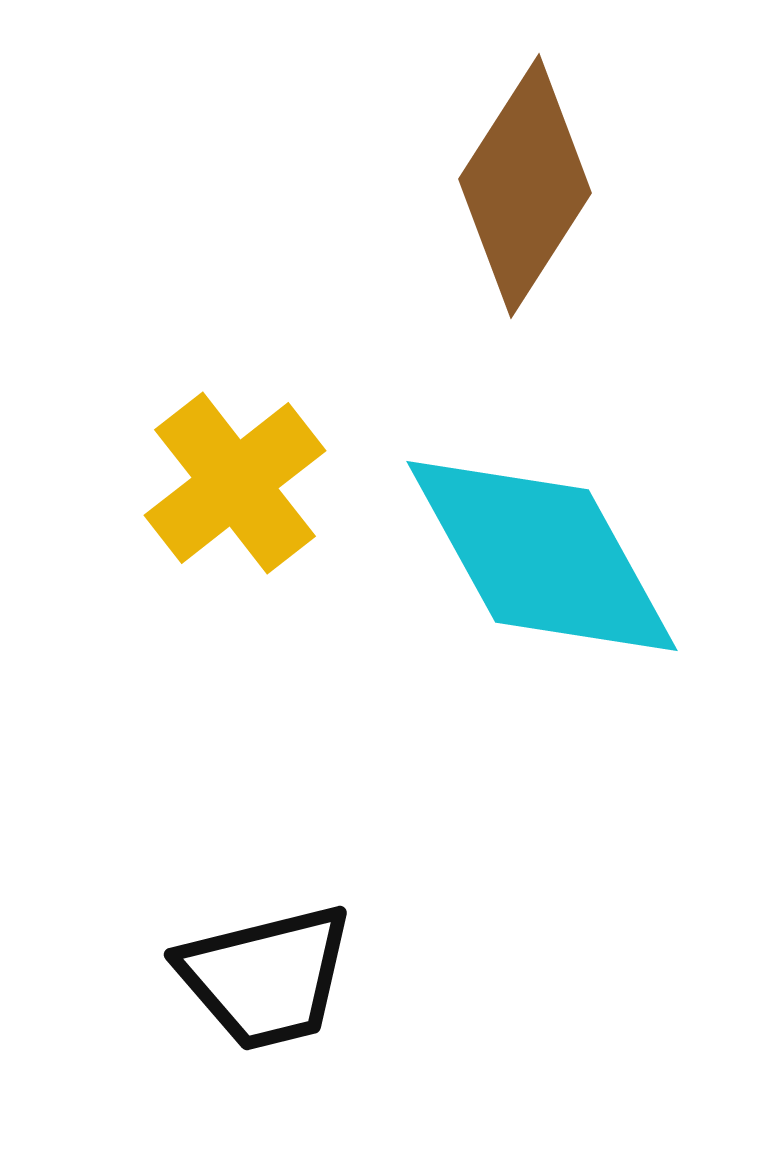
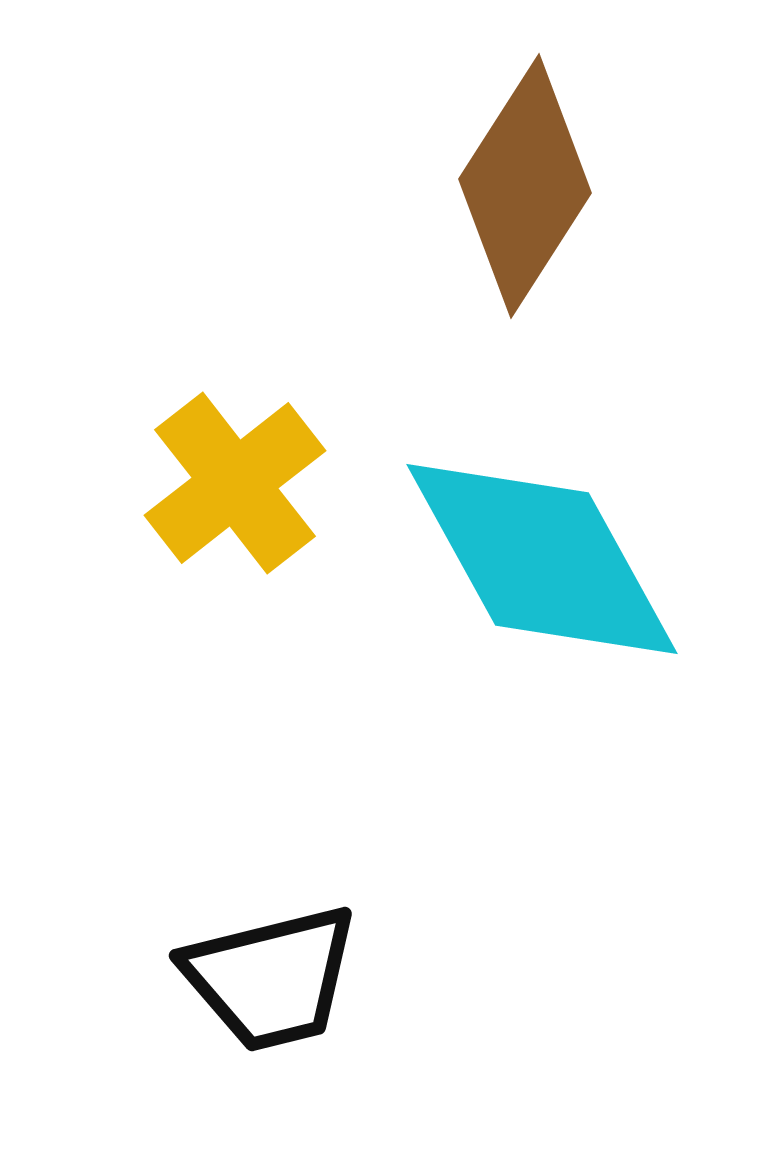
cyan diamond: moved 3 px down
black trapezoid: moved 5 px right, 1 px down
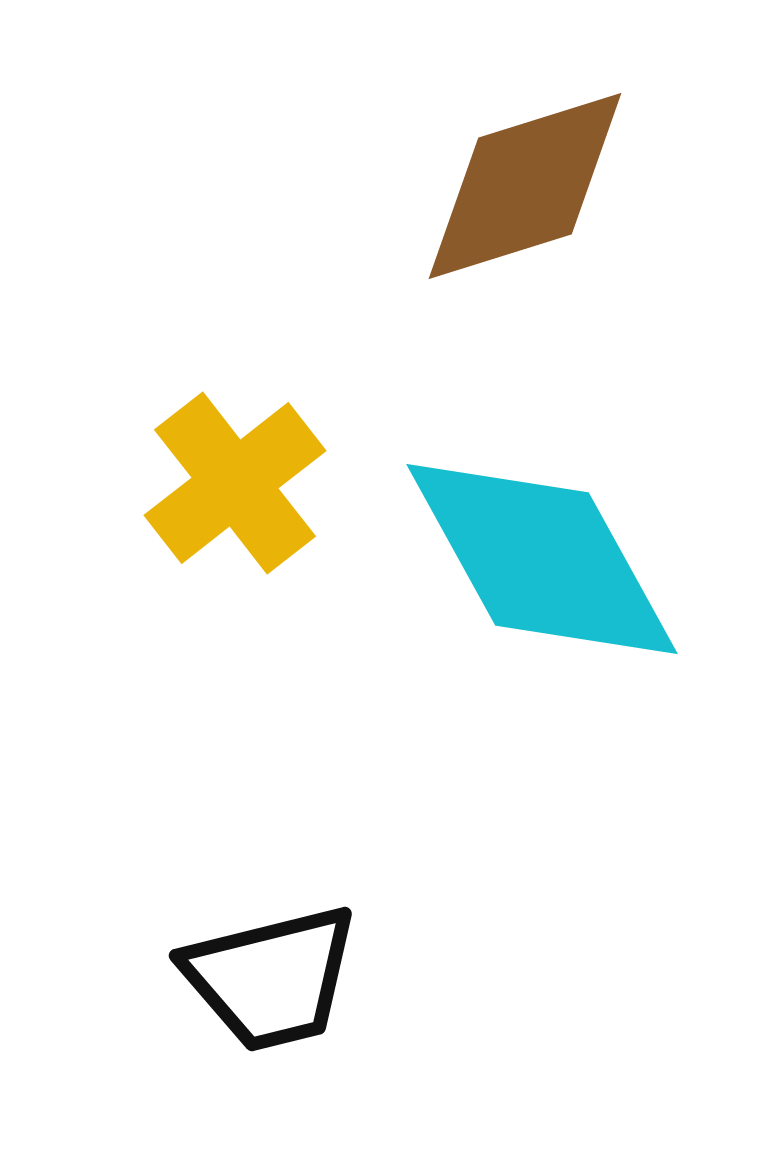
brown diamond: rotated 40 degrees clockwise
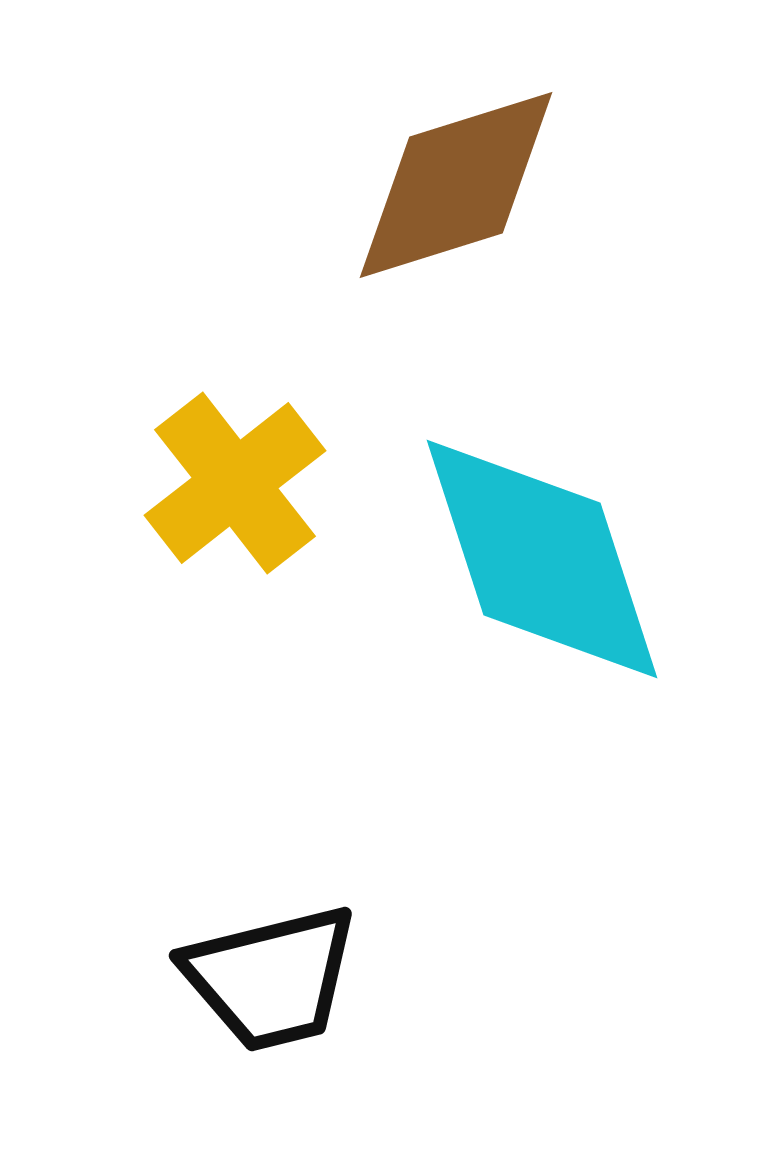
brown diamond: moved 69 px left, 1 px up
cyan diamond: rotated 11 degrees clockwise
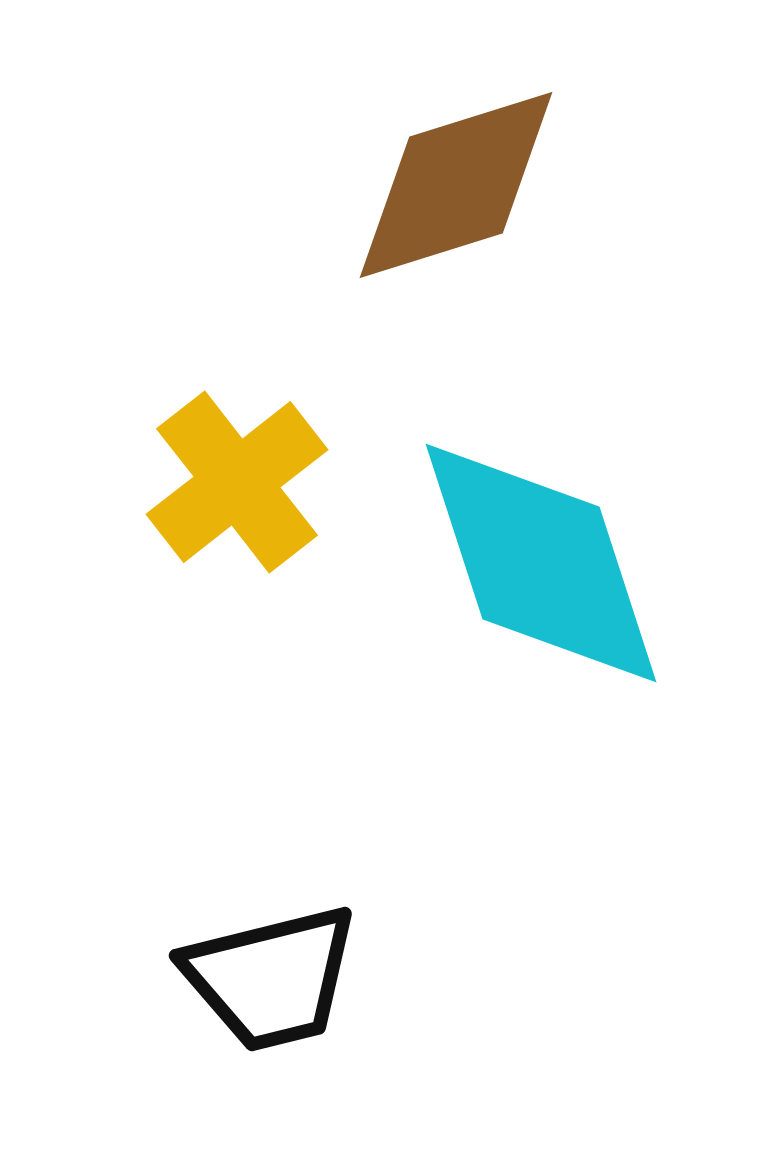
yellow cross: moved 2 px right, 1 px up
cyan diamond: moved 1 px left, 4 px down
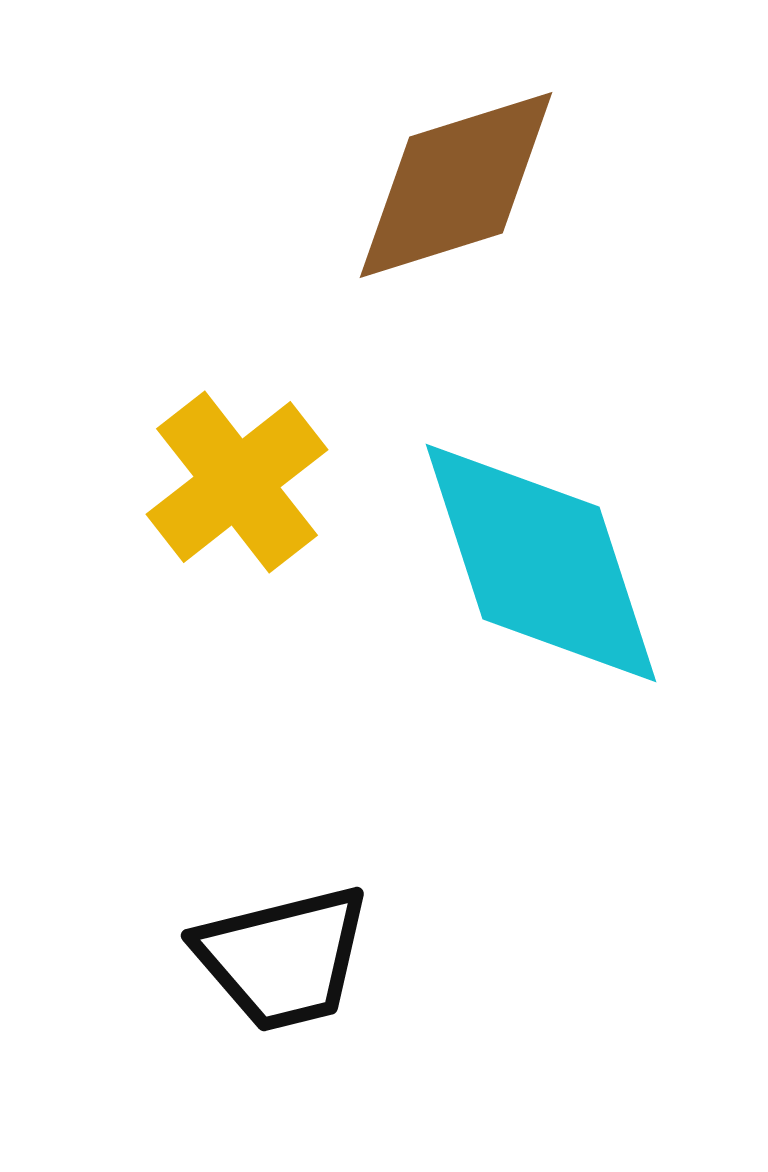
black trapezoid: moved 12 px right, 20 px up
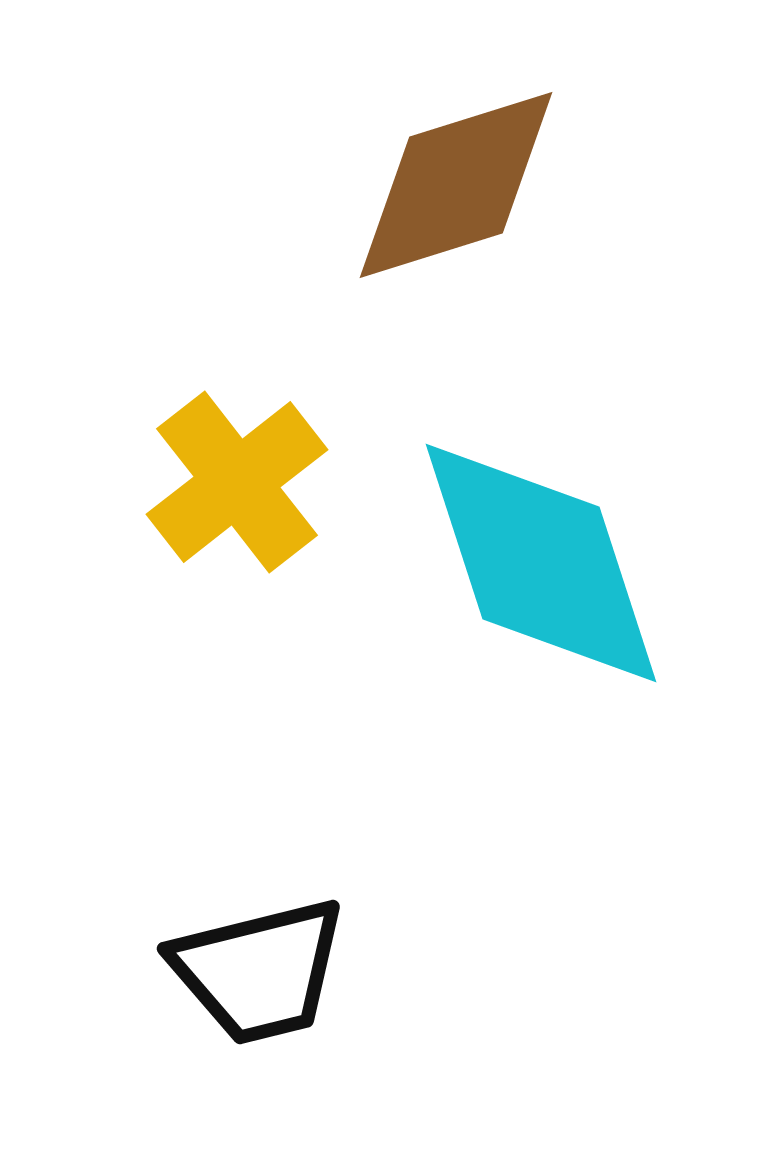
black trapezoid: moved 24 px left, 13 px down
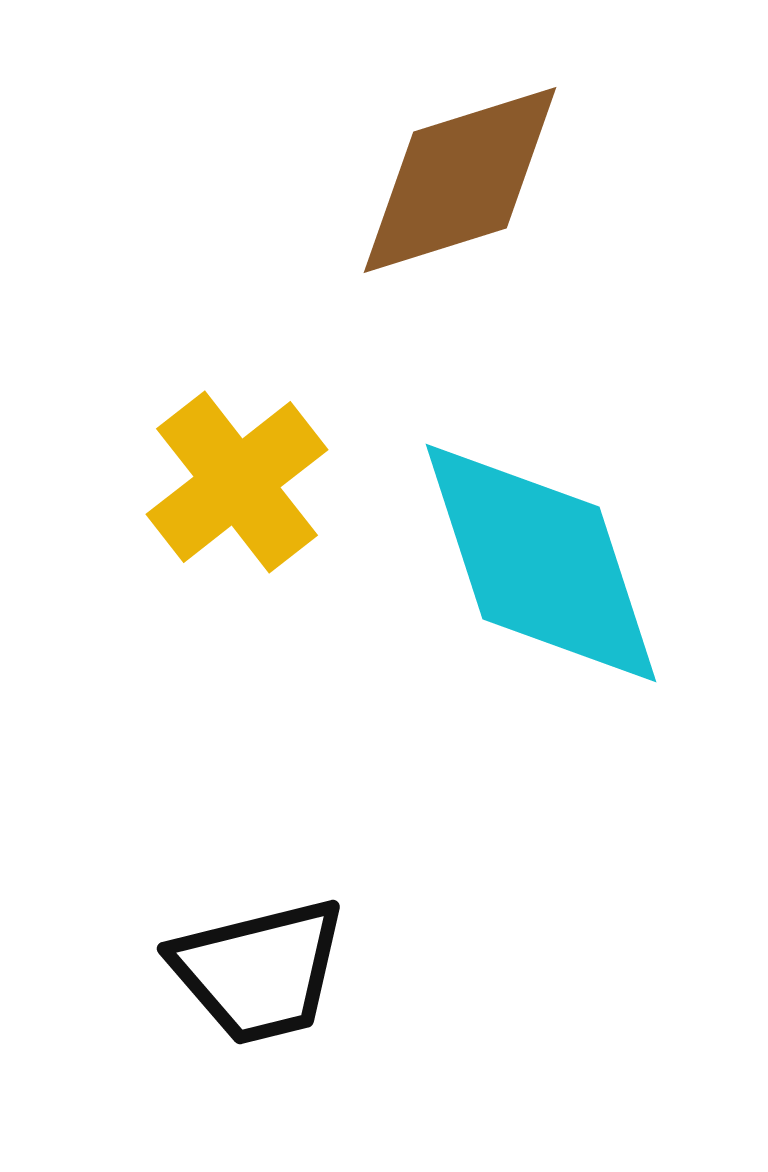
brown diamond: moved 4 px right, 5 px up
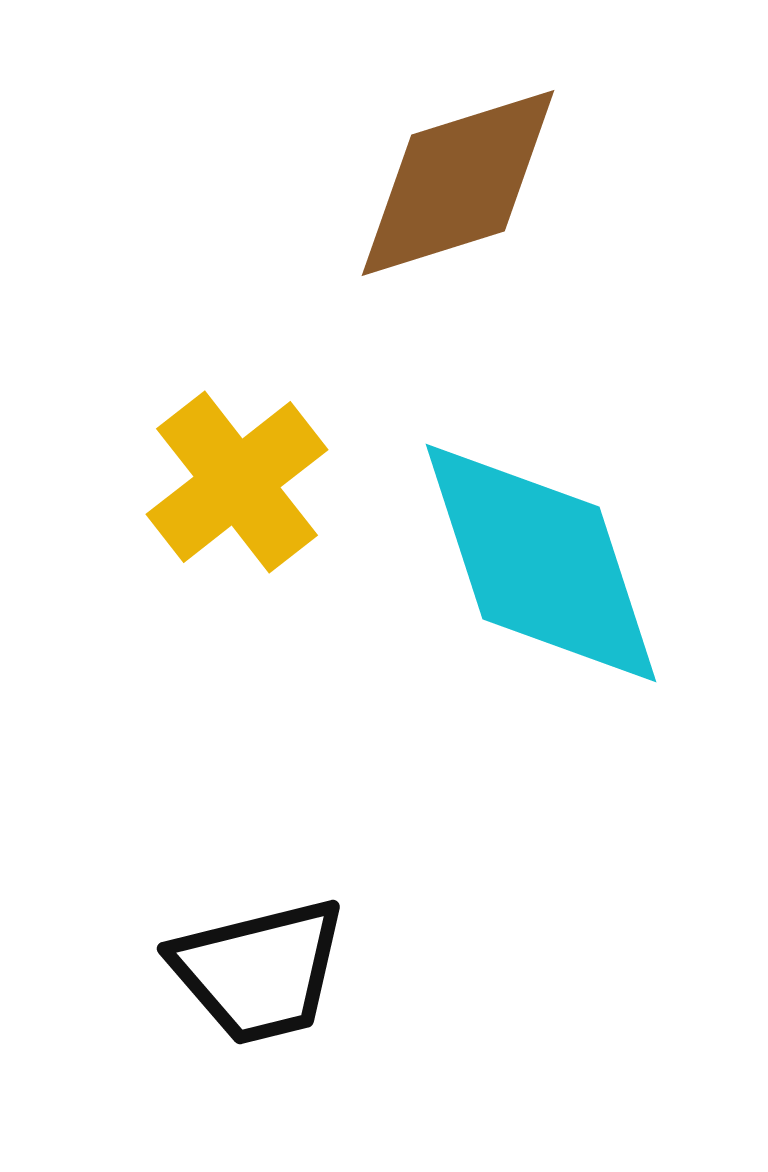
brown diamond: moved 2 px left, 3 px down
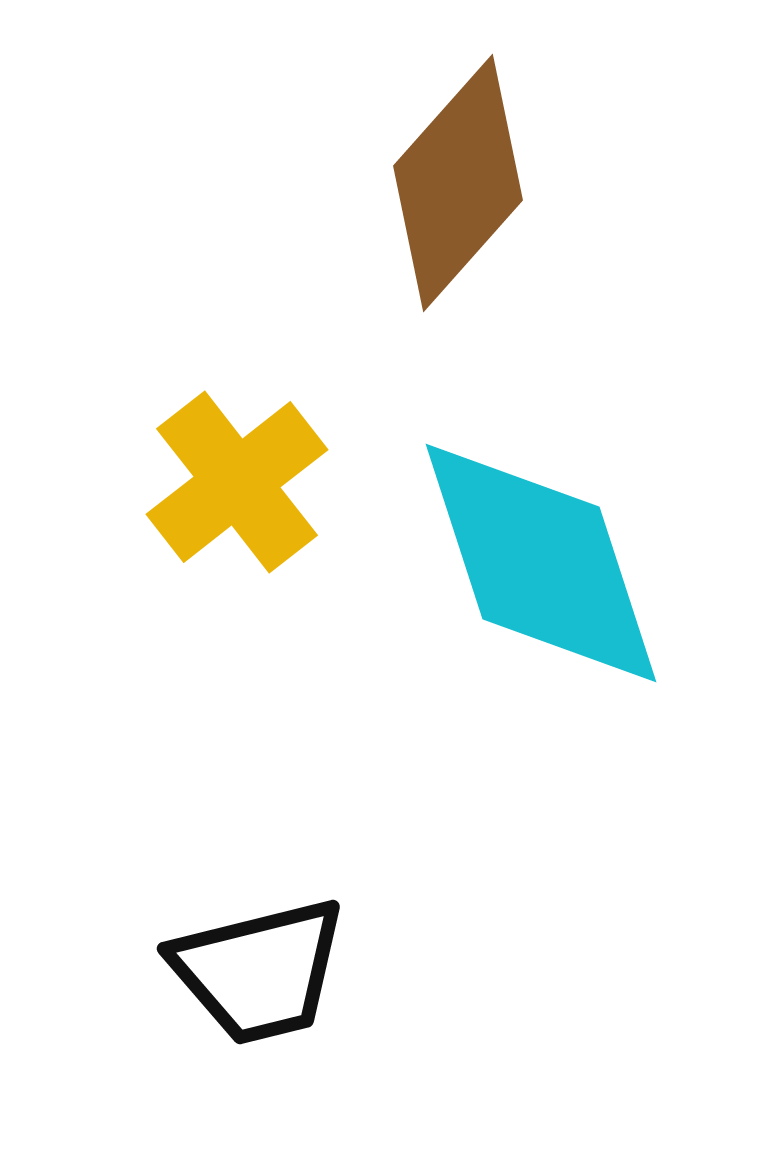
brown diamond: rotated 31 degrees counterclockwise
